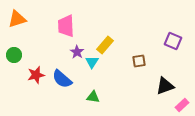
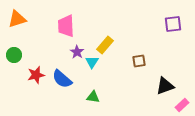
purple square: moved 17 px up; rotated 30 degrees counterclockwise
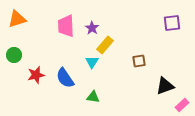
purple square: moved 1 px left, 1 px up
purple star: moved 15 px right, 24 px up
blue semicircle: moved 3 px right, 1 px up; rotated 15 degrees clockwise
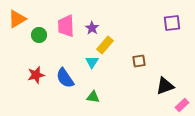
orange triangle: rotated 12 degrees counterclockwise
green circle: moved 25 px right, 20 px up
